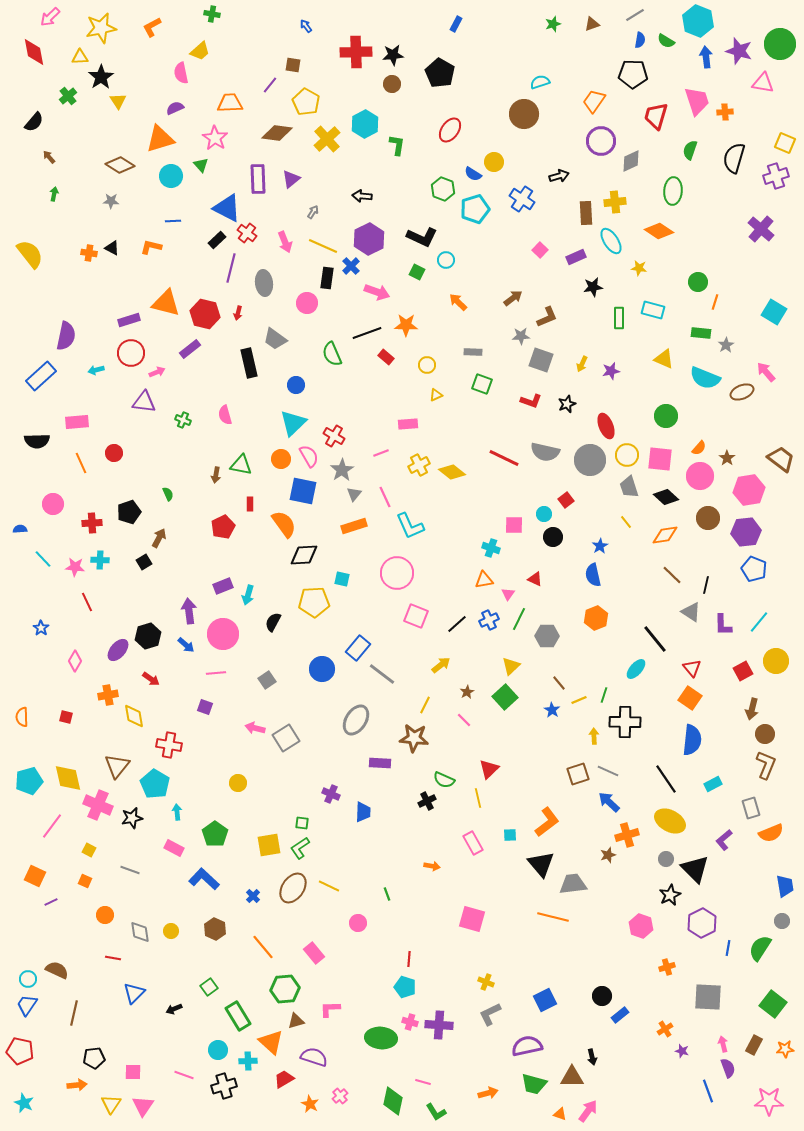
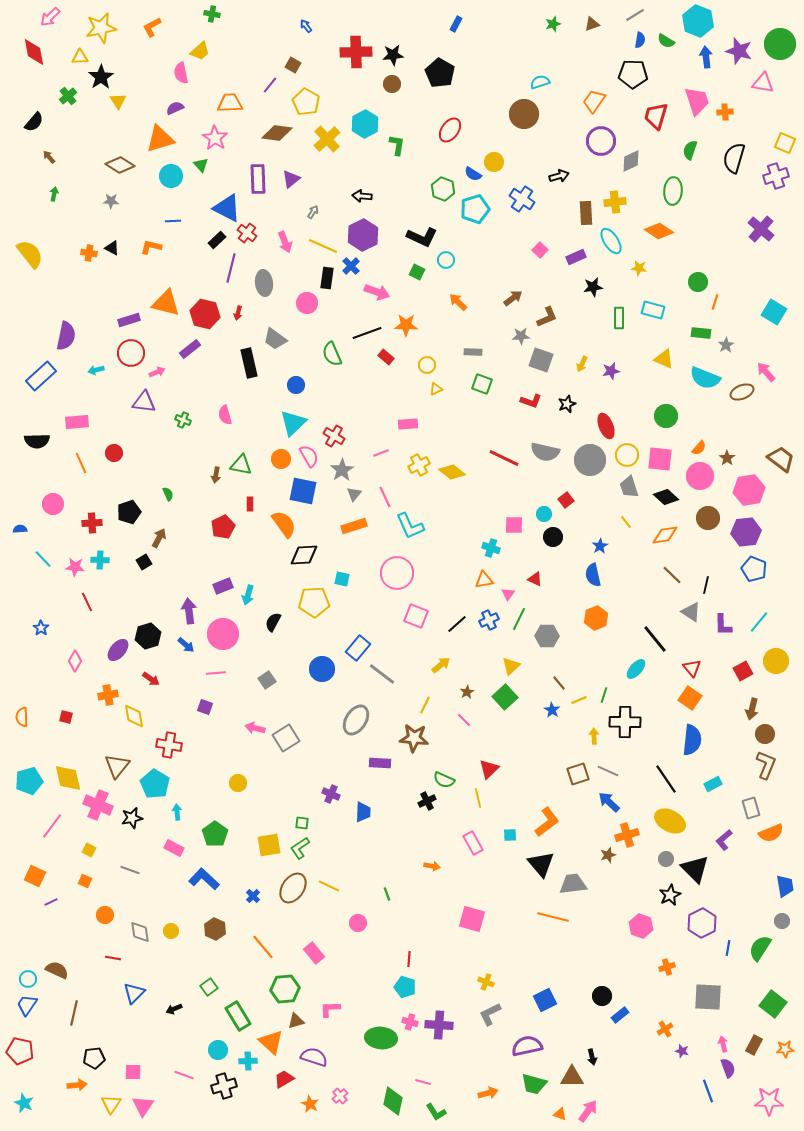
brown square at (293, 65): rotated 21 degrees clockwise
purple hexagon at (369, 239): moved 6 px left, 4 px up
yellow triangle at (436, 395): moved 6 px up
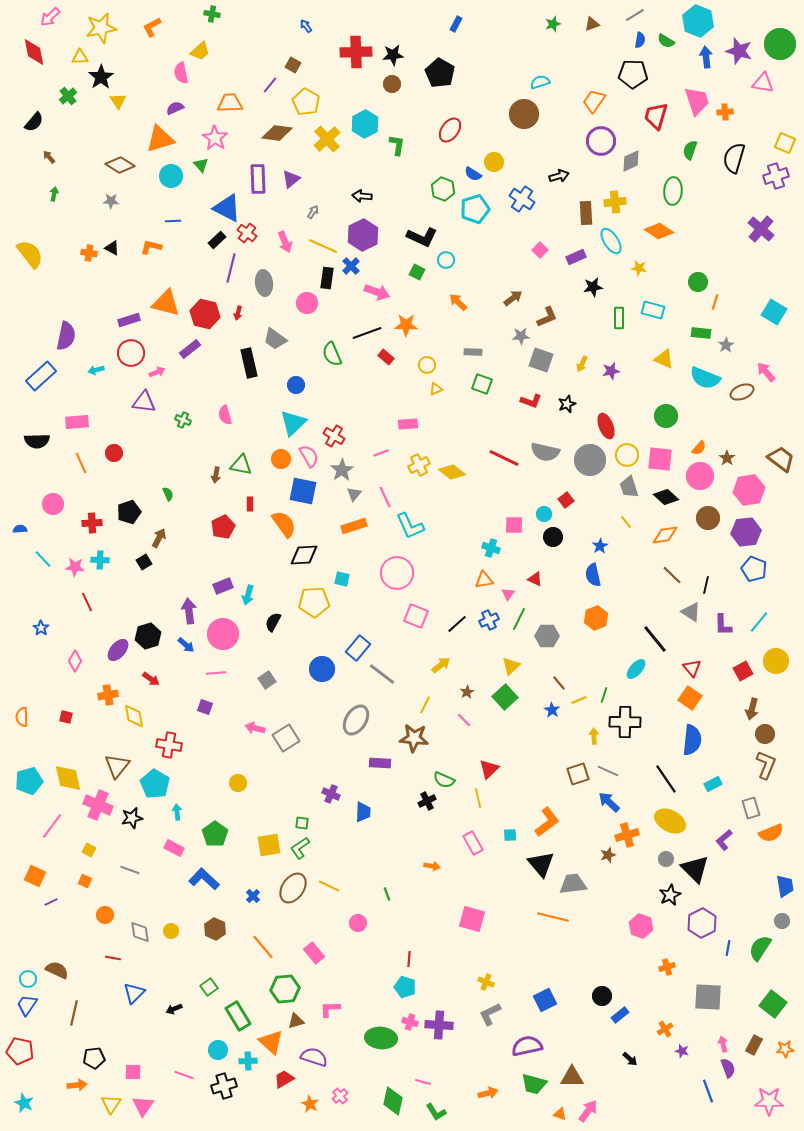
black arrow at (592, 1057): moved 38 px right, 2 px down; rotated 35 degrees counterclockwise
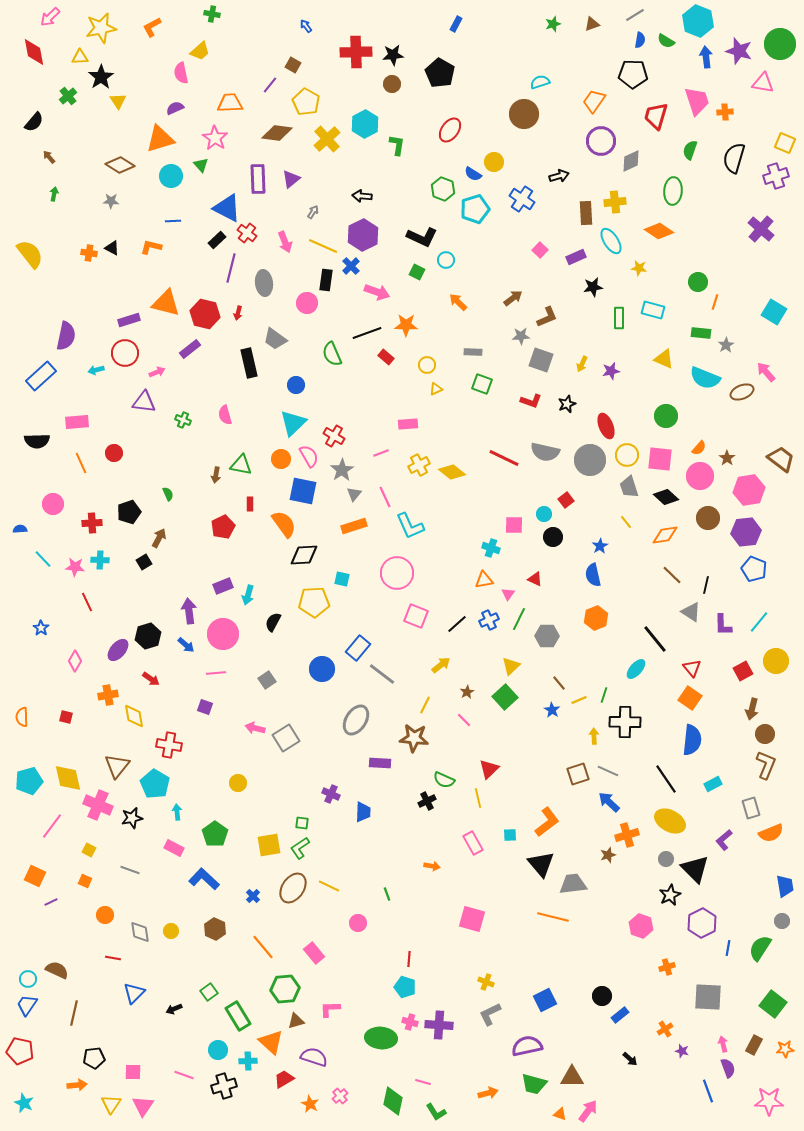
black rectangle at (327, 278): moved 1 px left, 2 px down
red circle at (131, 353): moved 6 px left
green square at (209, 987): moved 5 px down
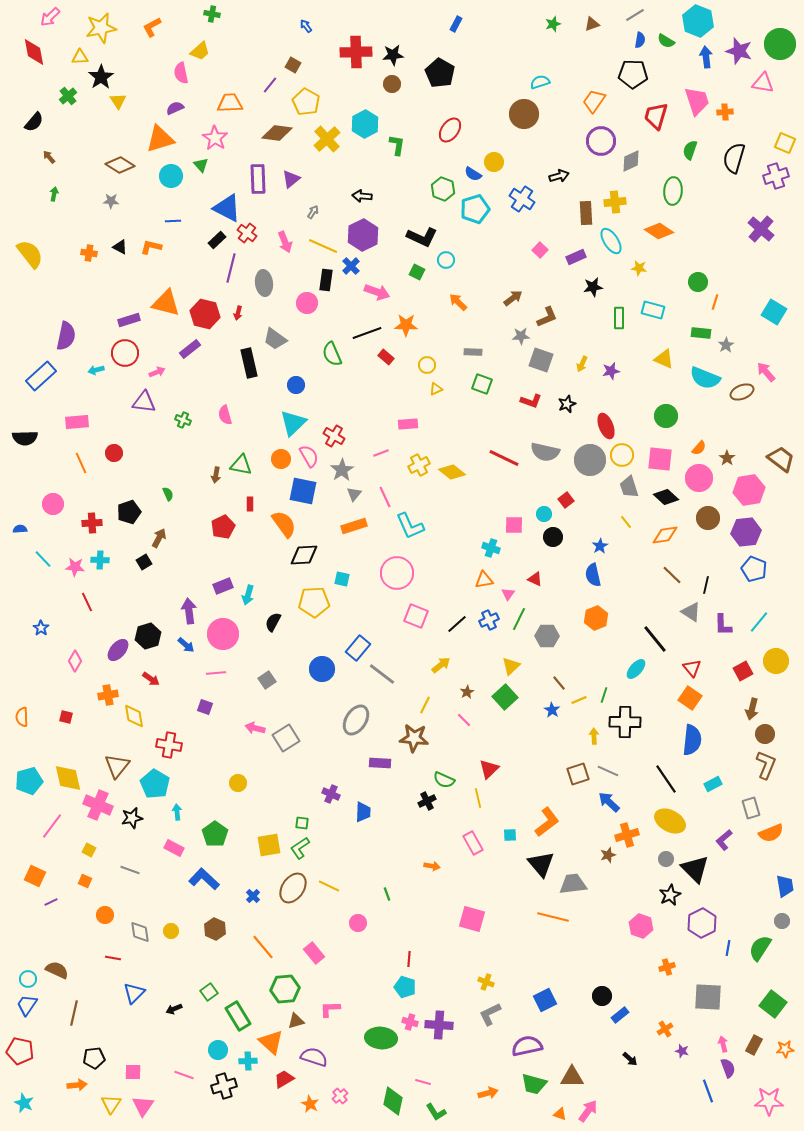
black triangle at (112, 248): moved 8 px right, 1 px up
black semicircle at (37, 441): moved 12 px left, 3 px up
yellow circle at (627, 455): moved 5 px left
pink circle at (700, 476): moved 1 px left, 2 px down
